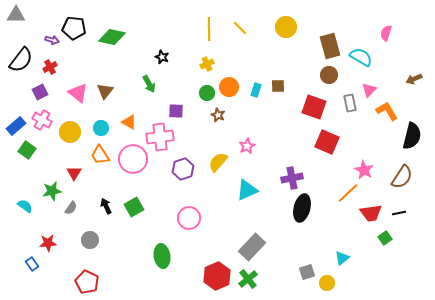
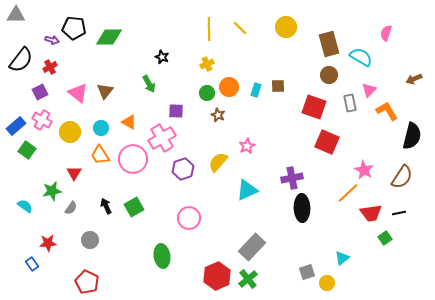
green diamond at (112, 37): moved 3 px left; rotated 12 degrees counterclockwise
brown rectangle at (330, 46): moved 1 px left, 2 px up
pink cross at (160, 137): moved 2 px right, 1 px down; rotated 24 degrees counterclockwise
black ellipse at (302, 208): rotated 16 degrees counterclockwise
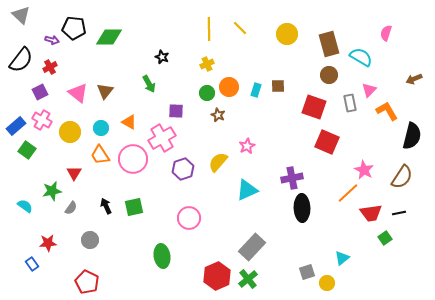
gray triangle at (16, 15): moved 5 px right; rotated 42 degrees clockwise
yellow circle at (286, 27): moved 1 px right, 7 px down
green square at (134, 207): rotated 18 degrees clockwise
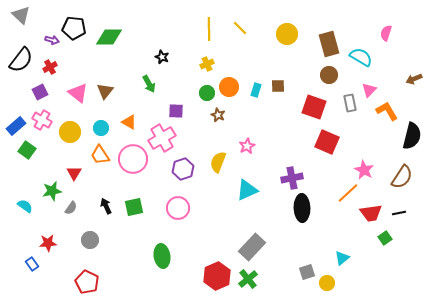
yellow semicircle at (218, 162): rotated 20 degrees counterclockwise
pink circle at (189, 218): moved 11 px left, 10 px up
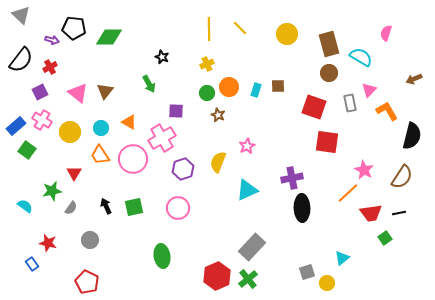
brown circle at (329, 75): moved 2 px up
red square at (327, 142): rotated 15 degrees counterclockwise
red star at (48, 243): rotated 18 degrees clockwise
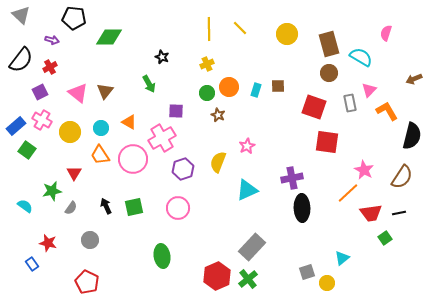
black pentagon at (74, 28): moved 10 px up
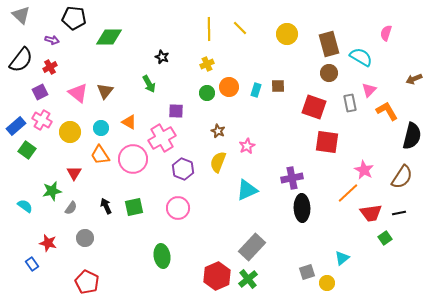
brown star at (218, 115): moved 16 px down
purple hexagon at (183, 169): rotated 20 degrees counterclockwise
gray circle at (90, 240): moved 5 px left, 2 px up
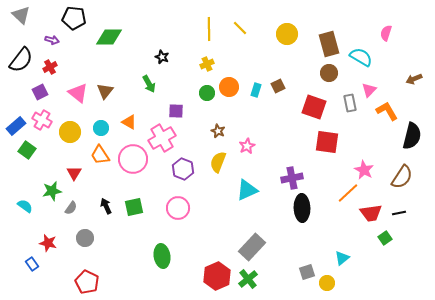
brown square at (278, 86): rotated 24 degrees counterclockwise
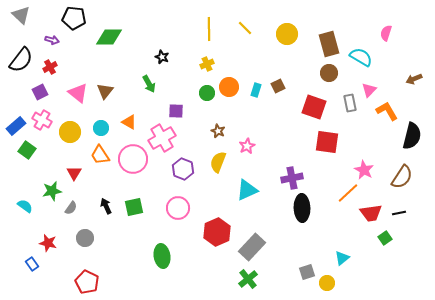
yellow line at (240, 28): moved 5 px right
red hexagon at (217, 276): moved 44 px up
